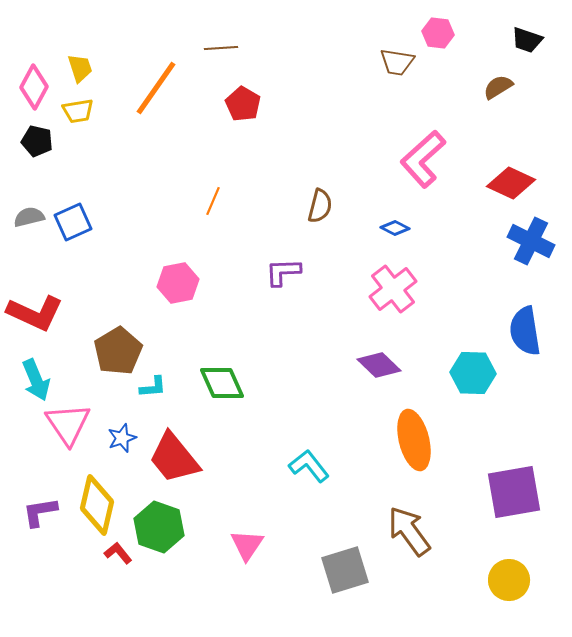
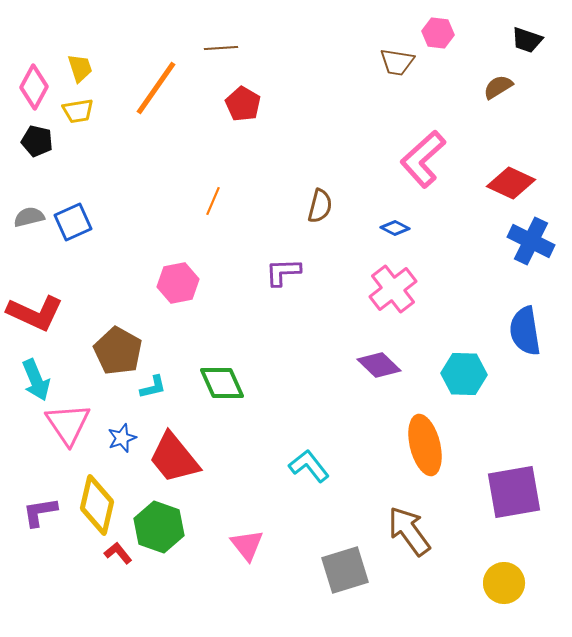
brown pentagon at (118, 351): rotated 12 degrees counterclockwise
cyan hexagon at (473, 373): moved 9 px left, 1 px down
cyan L-shape at (153, 387): rotated 8 degrees counterclockwise
orange ellipse at (414, 440): moved 11 px right, 5 px down
pink triangle at (247, 545): rotated 12 degrees counterclockwise
yellow circle at (509, 580): moved 5 px left, 3 px down
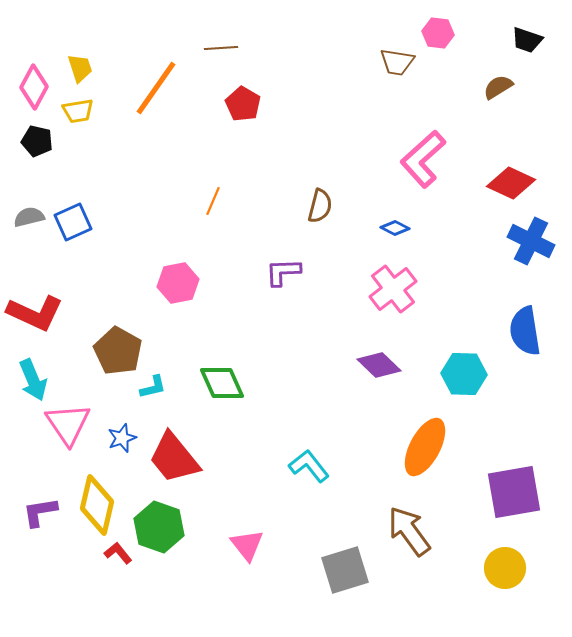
cyan arrow at (36, 380): moved 3 px left
orange ellipse at (425, 445): moved 2 px down; rotated 42 degrees clockwise
yellow circle at (504, 583): moved 1 px right, 15 px up
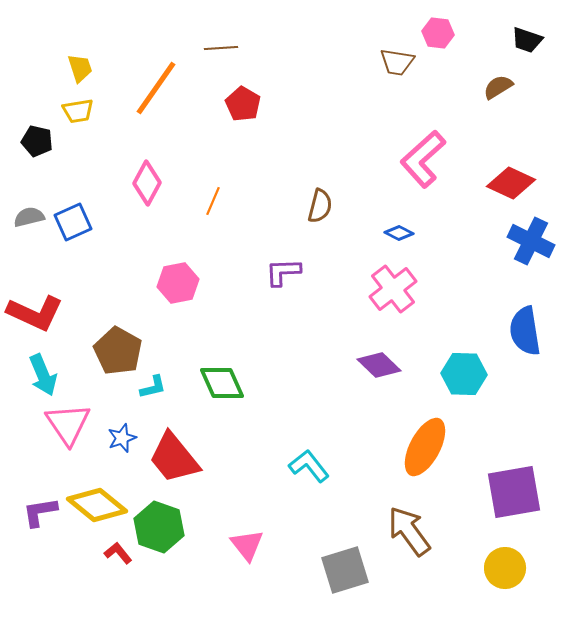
pink diamond at (34, 87): moved 113 px right, 96 px down
blue diamond at (395, 228): moved 4 px right, 5 px down
cyan arrow at (33, 380): moved 10 px right, 5 px up
yellow diamond at (97, 505): rotated 64 degrees counterclockwise
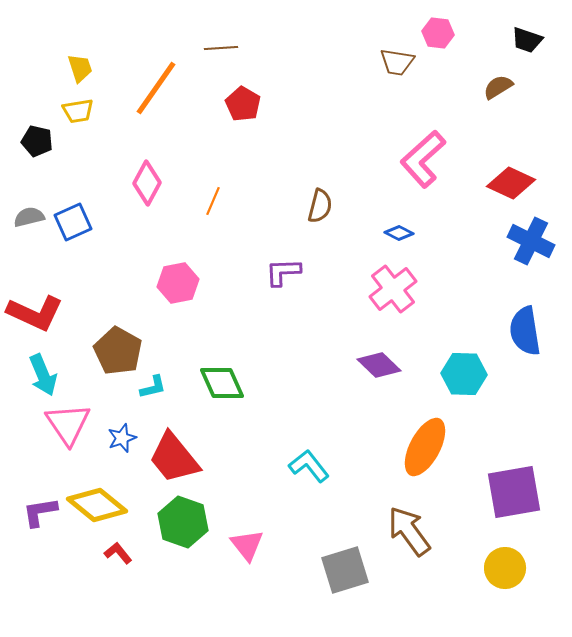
green hexagon at (159, 527): moved 24 px right, 5 px up
